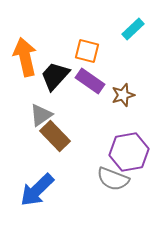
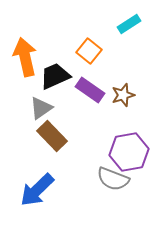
cyan rectangle: moved 4 px left, 5 px up; rotated 10 degrees clockwise
orange square: moved 2 px right; rotated 25 degrees clockwise
black trapezoid: rotated 24 degrees clockwise
purple rectangle: moved 9 px down
gray triangle: moved 7 px up
brown rectangle: moved 3 px left
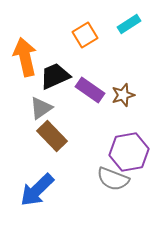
orange square: moved 4 px left, 16 px up; rotated 20 degrees clockwise
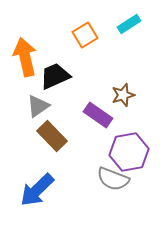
purple rectangle: moved 8 px right, 25 px down
gray triangle: moved 3 px left, 2 px up
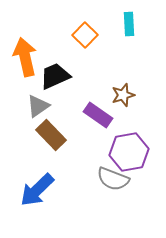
cyan rectangle: rotated 60 degrees counterclockwise
orange square: rotated 15 degrees counterclockwise
brown rectangle: moved 1 px left, 1 px up
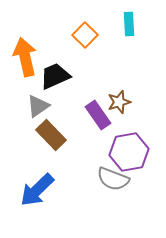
brown star: moved 4 px left, 7 px down
purple rectangle: rotated 20 degrees clockwise
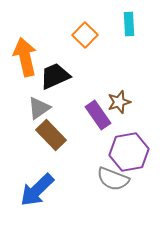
gray triangle: moved 1 px right, 2 px down
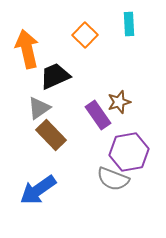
orange arrow: moved 2 px right, 8 px up
blue arrow: moved 1 px right; rotated 9 degrees clockwise
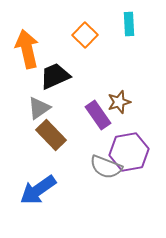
gray semicircle: moved 7 px left, 12 px up
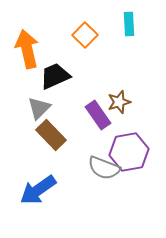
gray triangle: rotated 10 degrees counterclockwise
gray semicircle: moved 2 px left, 1 px down
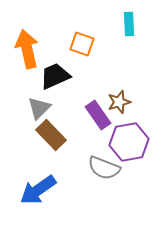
orange square: moved 3 px left, 9 px down; rotated 25 degrees counterclockwise
purple hexagon: moved 10 px up
